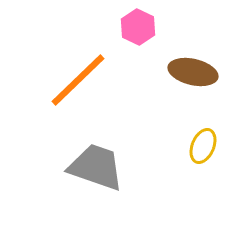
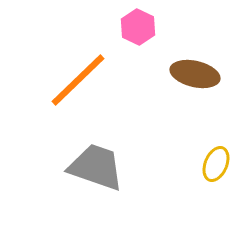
brown ellipse: moved 2 px right, 2 px down
yellow ellipse: moved 13 px right, 18 px down
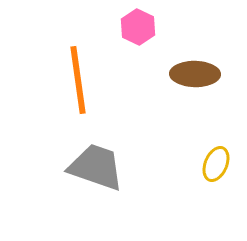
brown ellipse: rotated 12 degrees counterclockwise
orange line: rotated 54 degrees counterclockwise
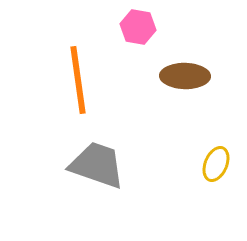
pink hexagon: rotated 16 degrees counterclockwise
brown ellipse: moved 10 px left, 2 px down
gray trapezoid: moved 1 px right, 2 px up
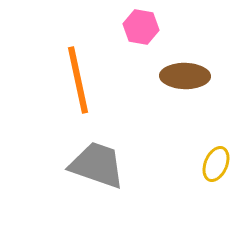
pink hexagon: moved 3 px right
orange line: rotated 4 degrees counterclockwise
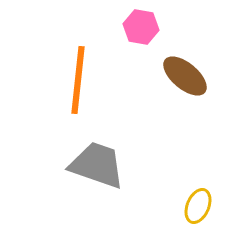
brown ellipse: rotated 39 degrees clockwise
orange line: rotated 18 degrees clockwise
yellow ellipse: moved 18 px left, 42 px down
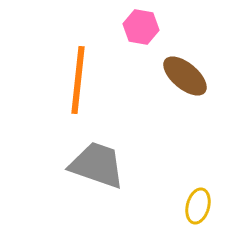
yellow ellipse: rotated 8 degrees counterclockwise
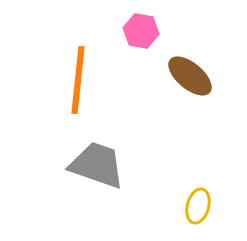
pink hexagon: moved 4 px down
brown ellipse: moved 5 px right
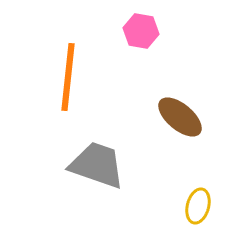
brown ellipse: moved 10 px left, 41 px down
orange line: moved 10 px left, 3 px up
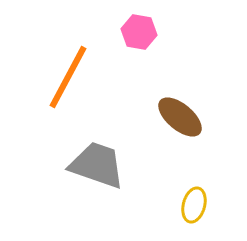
pink hexagon: moved 2 px left, 1 px down
orange line: rotated 22 degrees clockwise
yellow ellipse: moved 4 px left, 1 px up
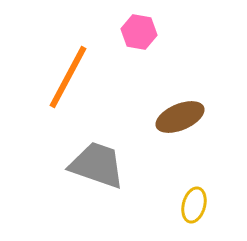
brown ellipse: rotated 63 degrees counterclockwise
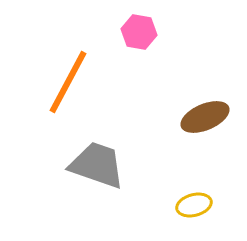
orange line: moved 5 px down
brown ellipse: moved 25 px right
yellow ellipse: rotated 60 degrees clockwise
